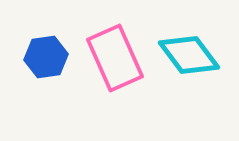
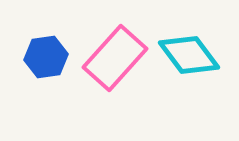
pink rectangle: rotated 66 degrees clockwise
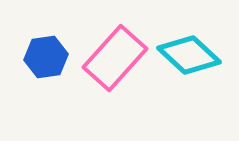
cyan diamond: rotated 10 degrees counterclockwise
